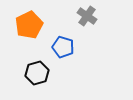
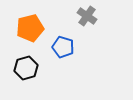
orange pentagon: moved 1 px right, 3 px down; rotated 12 degrees clockwise
black hexagon: moved 11 px left, 5 px up
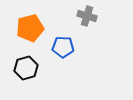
gray cross: rotated 18 degrees counterclockwise
blue pentagon: rotated 15 degrees counterclockwise
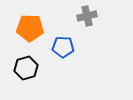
gray cross: rotated 30 degrees counterclockwise
orange pentagon: rotated 16 degrees clockwise
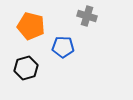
gray cross: rotated 30 degrees clockwise
orange pentagon: moved 1 px right, 2 px up; rotated 12 degrees clockwise
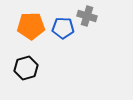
orange pentagon: rotated 16 degrees counterclockwise
blue pentagon: moved 19 px up
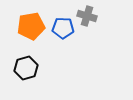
orange pentagon: rotated 8 degrees counterclockwise
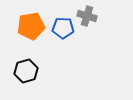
black hexagon: moved 3 px down
